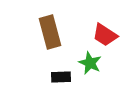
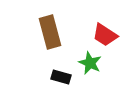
black rectangle: rotated 18 degrees clockwise
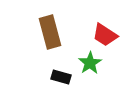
green star: rotated 15 degrees clockwise
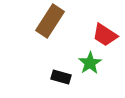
brown rectangle: moved 11 px up; rotated 48 degrees clockwise
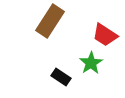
green star: moved 1 px right
black rectangle: rotated 18 degrees clockwise
